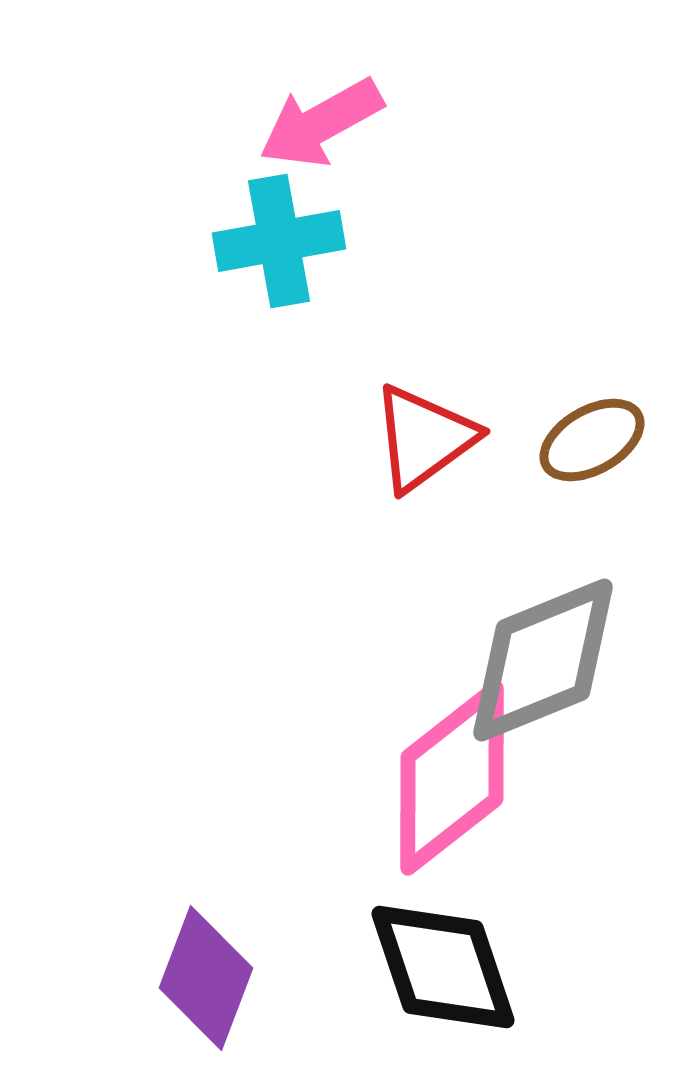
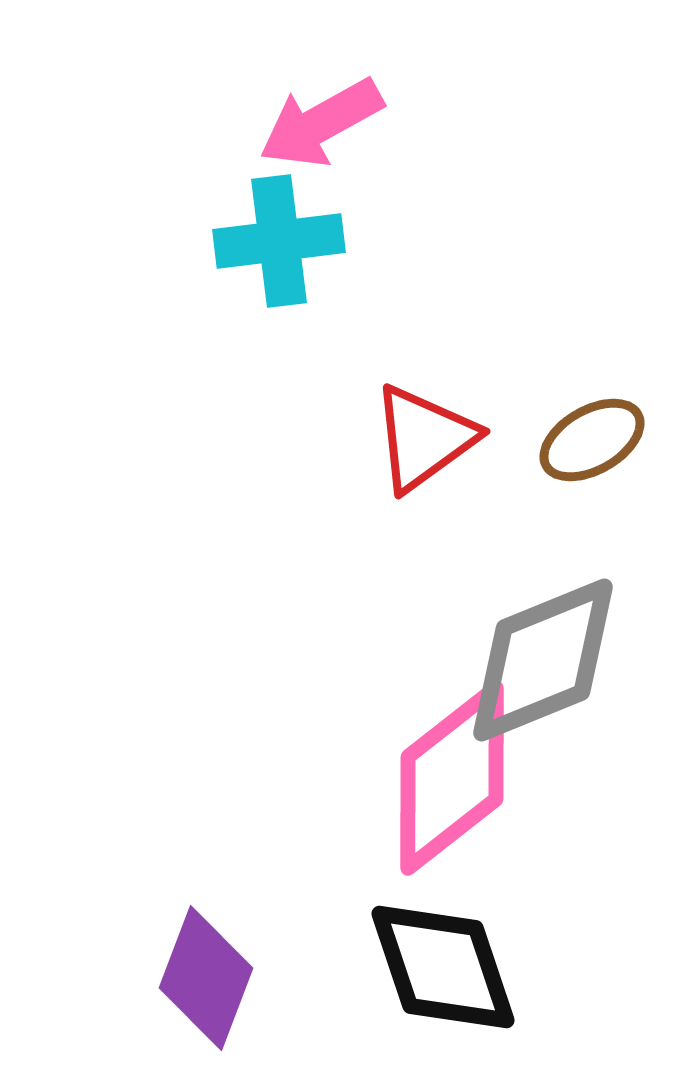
cyan cross: rotated 3 degrees clockwise
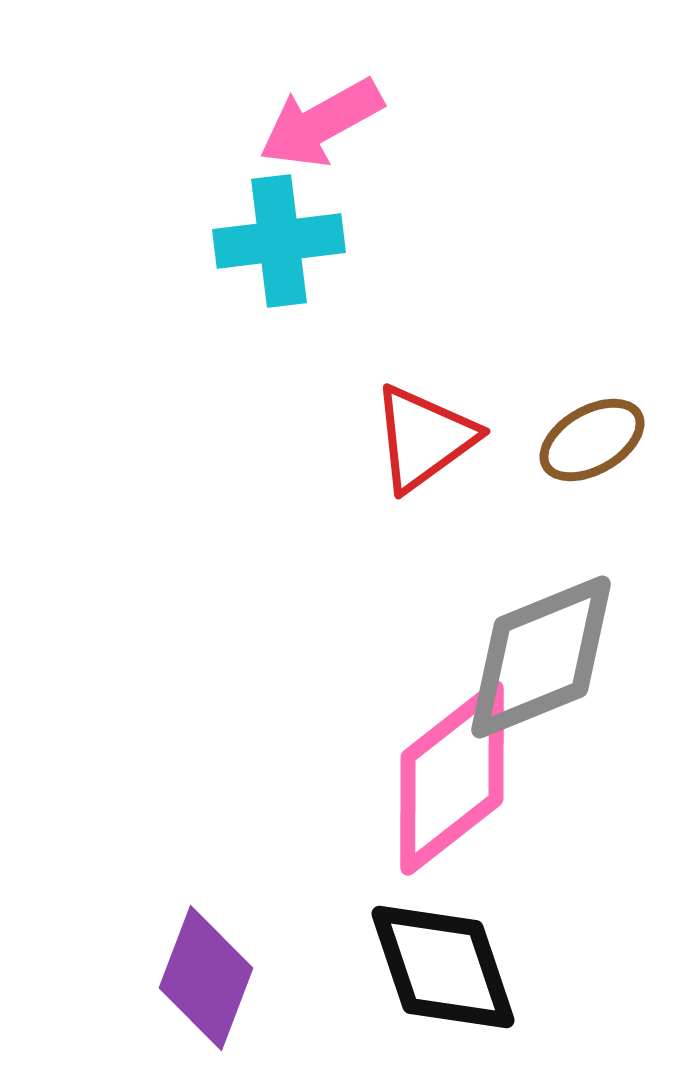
gray diamond: moved 2 px left, 3 px up
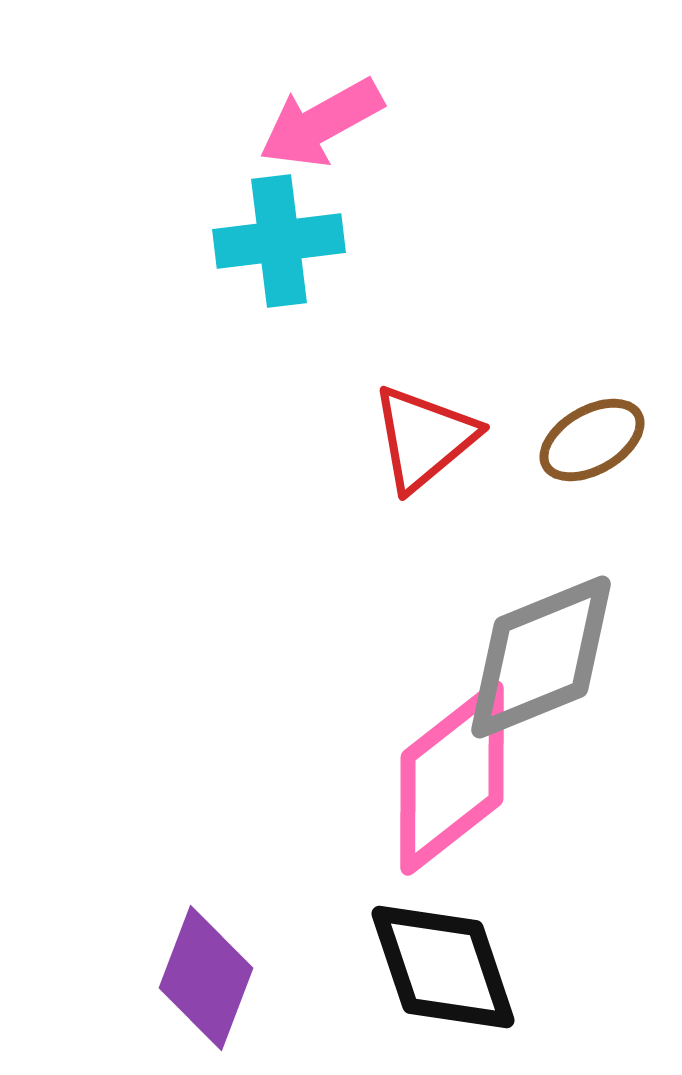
red triangle: rotated 4 degrees counterclockwise
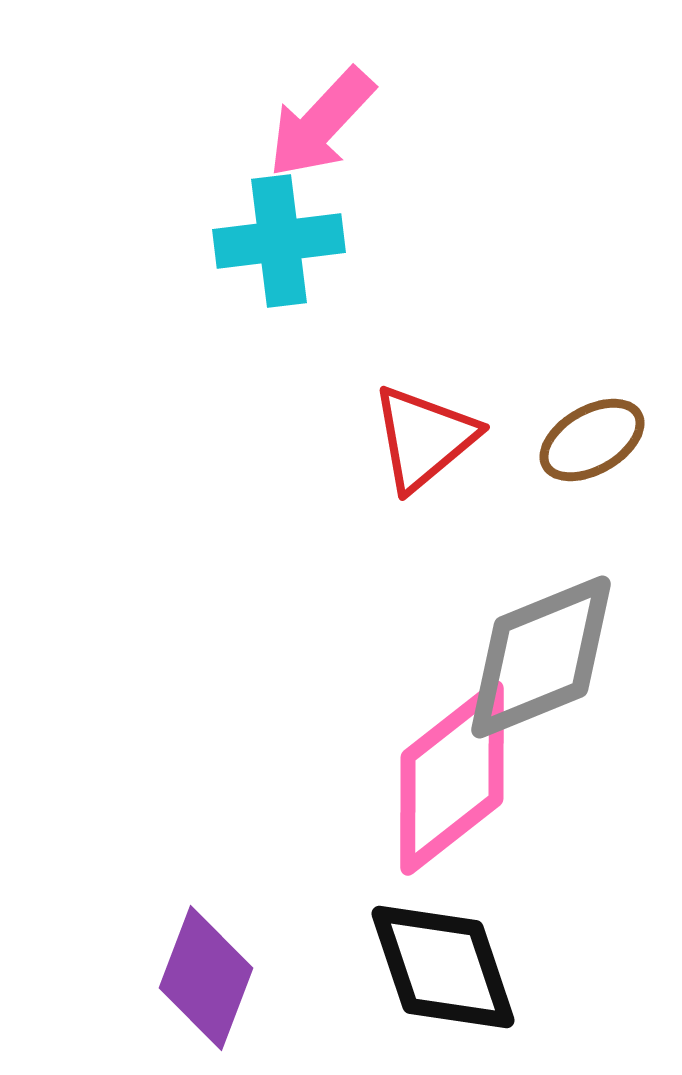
pink arrow: rotated 18 degrees counterclockwise
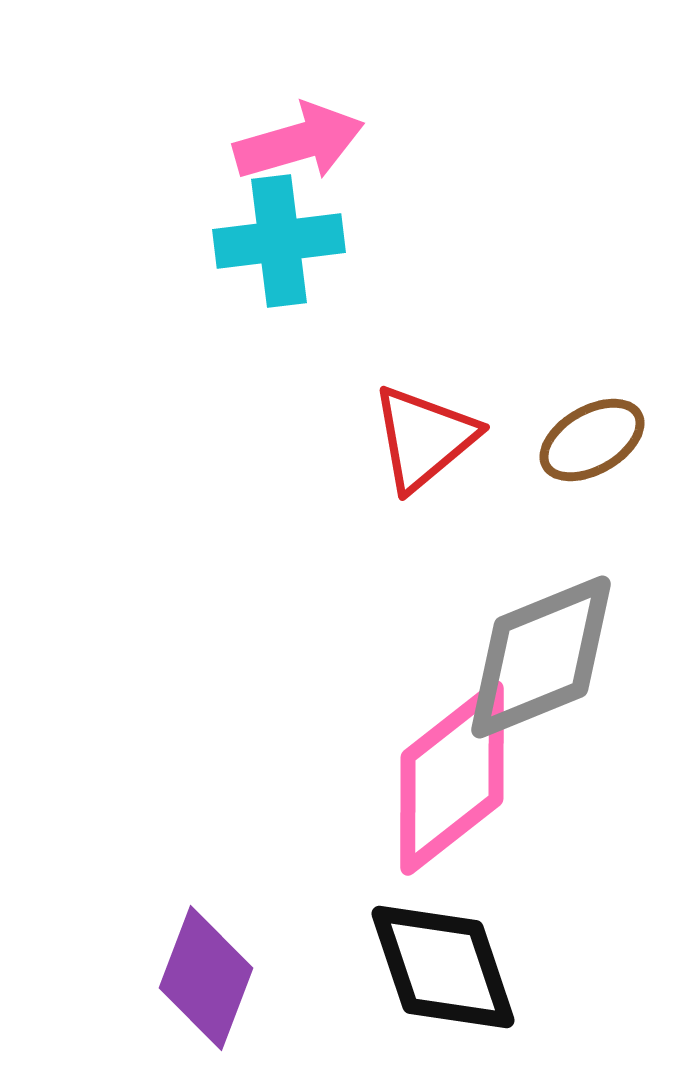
pink arrow: moved 22 px left, 19 px down; rotated 149 degrees counterclockwise
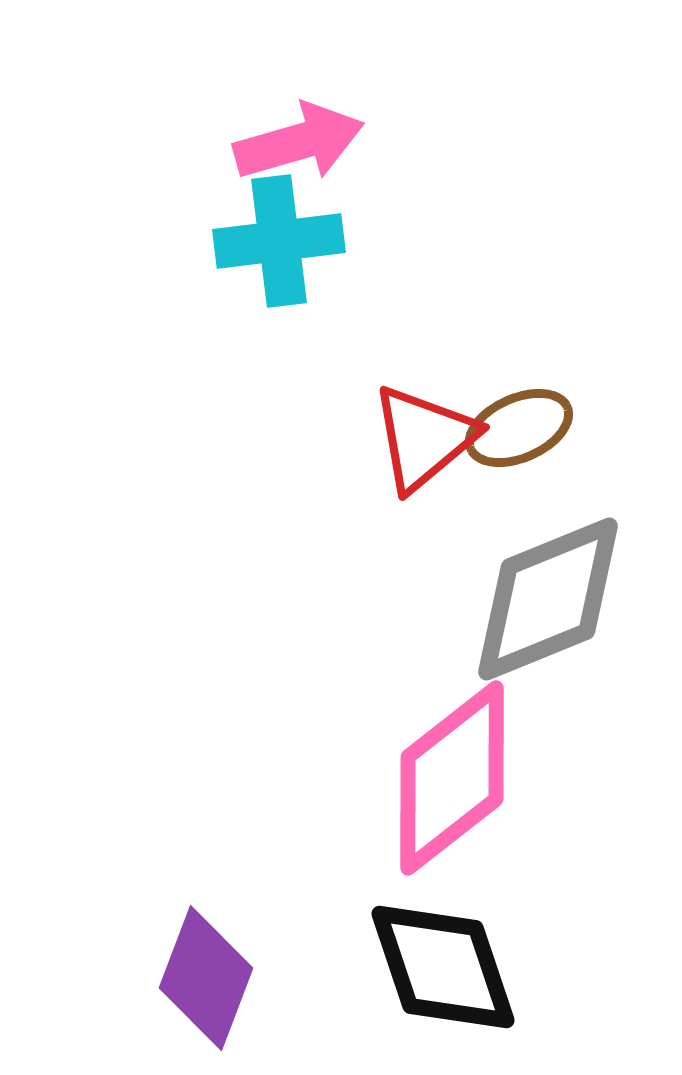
brown ellipse: moved 73 px left, 12 px up; rotated 6 degrees clockwise
gray diamond: moved 7 px right, 58 px up
